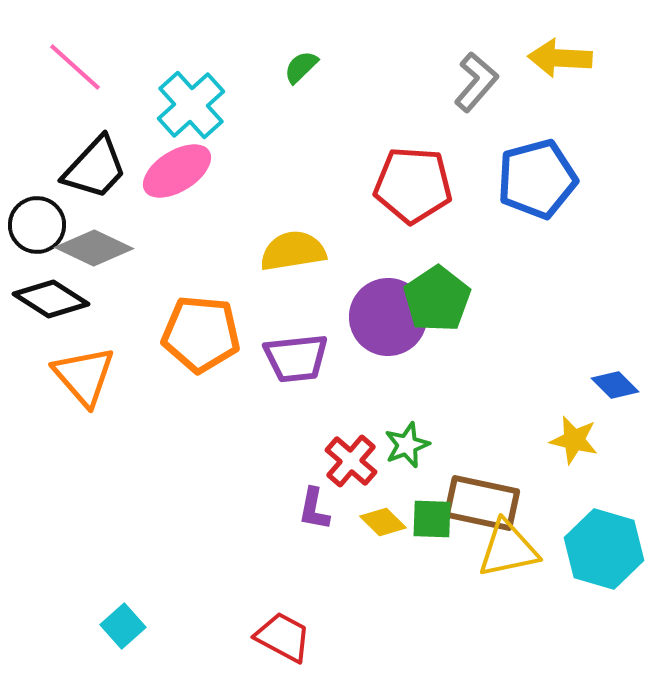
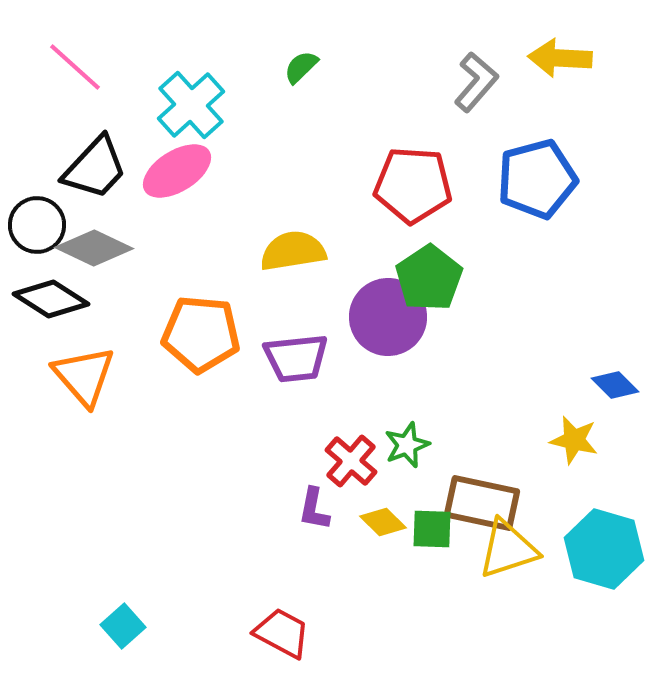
green pentagon: moved 8 px left, 21 px up
green square: moved 10 px down
yellow triangle: rotated 6 degrees counterclockwise
red trapezoid: moved 1 px left, 4 px up
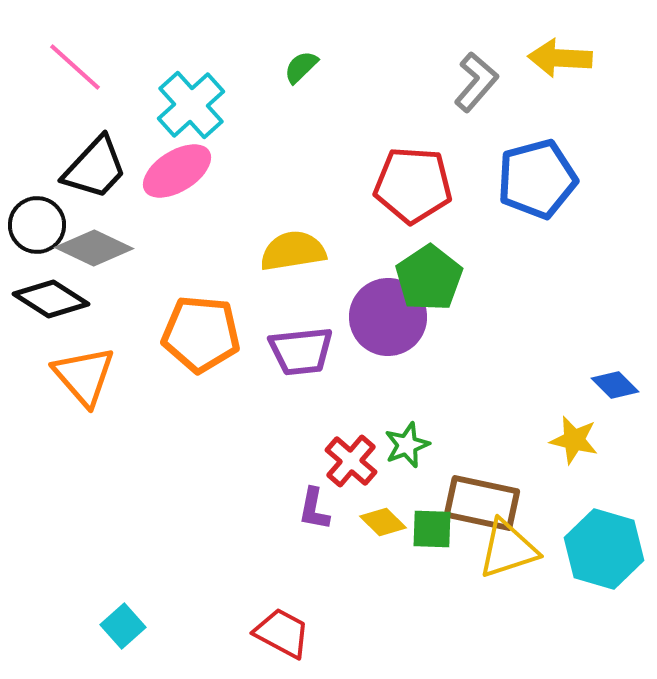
purple trapezoid: moved 5 px right, 7 px up
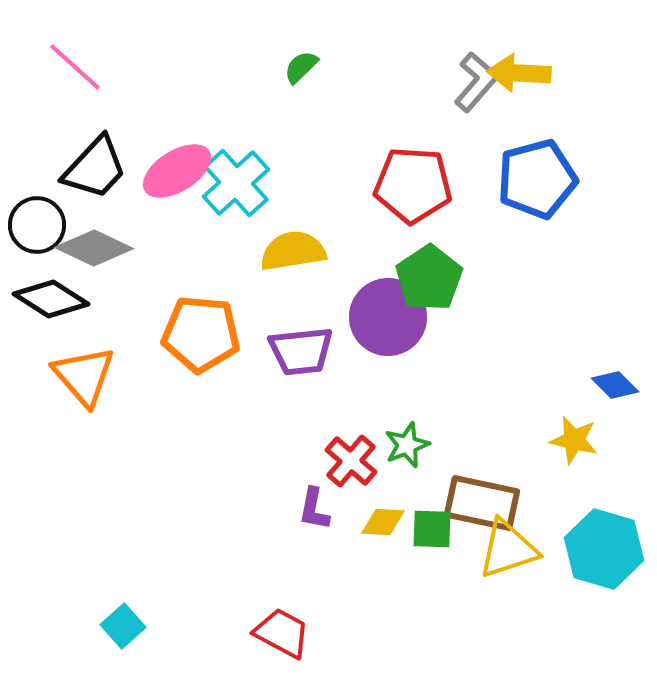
yellow arrow: moved 41 px left, 15 px down
cyan cross: moved 45 px right, 78 px down
yellow diamond: rotated 42 degrees counterclockwise
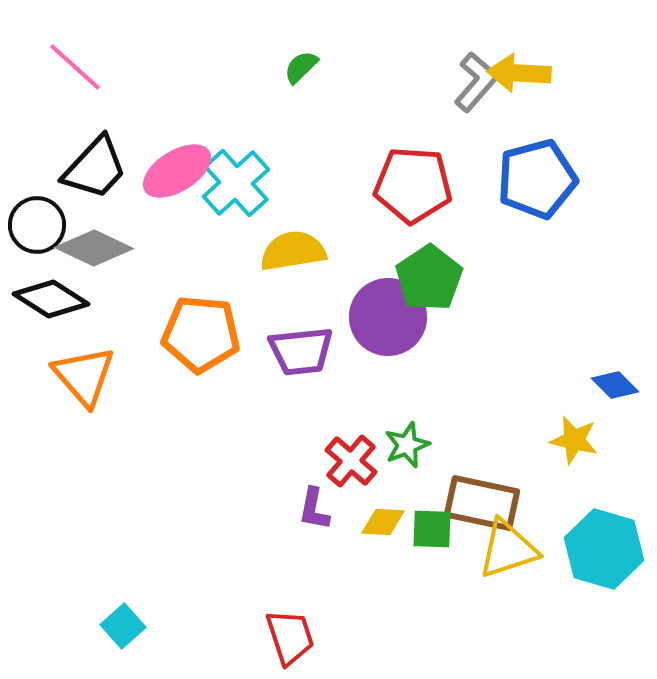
red trapezoid: moved 8 px right, 4 px down; rotated 44 degrees clockwise
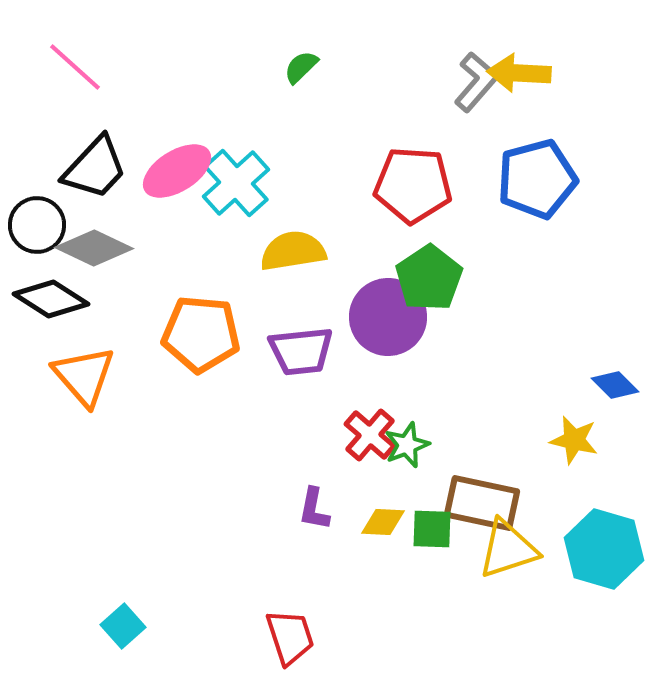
red cross: moved 19 px right, 26 px up
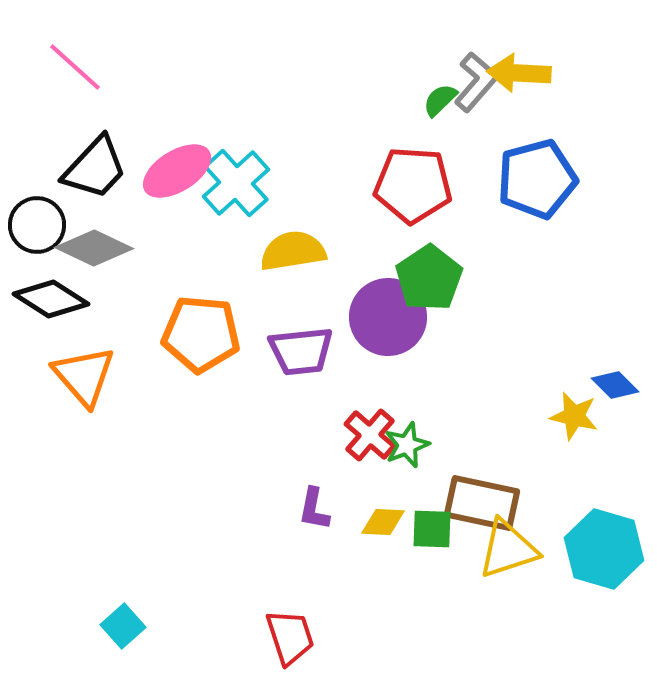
green semicircle: moved 139 px right, 33 px down
yellow star: moved 24 px up
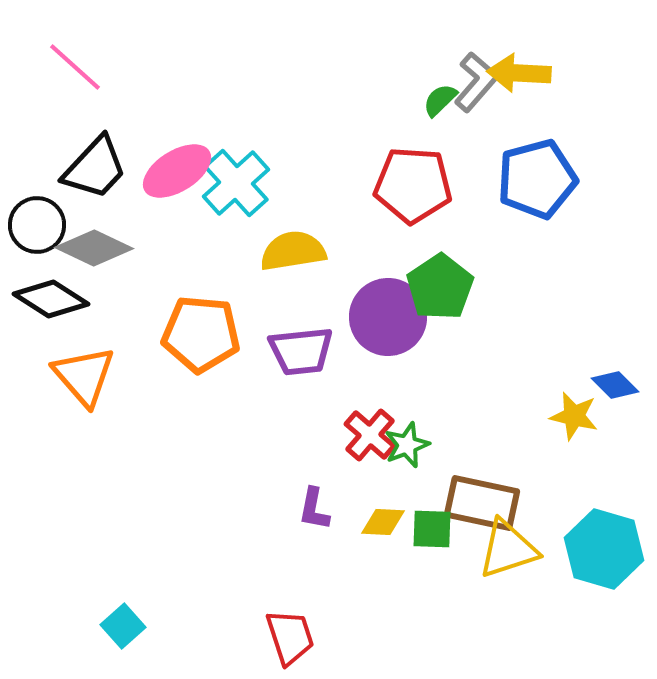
green pentagon: moved 11 px right, 9 px down
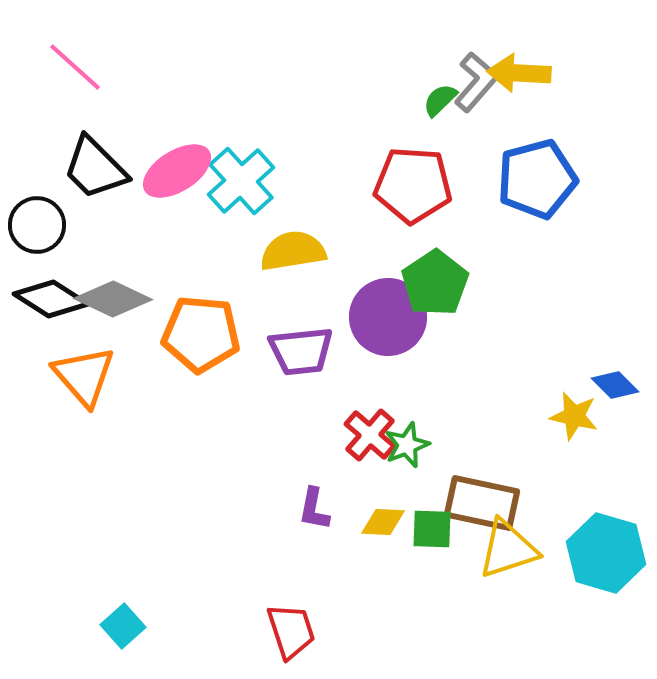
black trapezoid: rotated 92 degrees clockwise
cyan cross: moved 5 px right, 2 px up
gray diamond: moved 19 px right, 51 px down
green pentagon: moved 5 px left, 4 px up
cyan hexagon: moved 2 px right, 4 px down
red trapezoid: moved 1 px right, 6 px up
